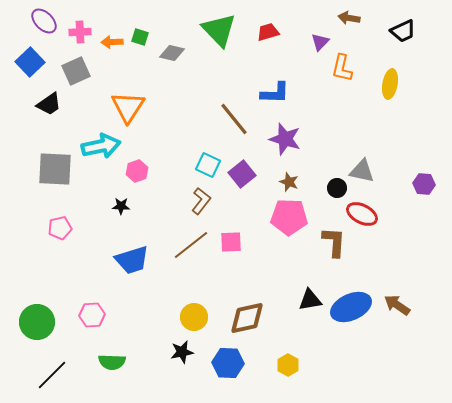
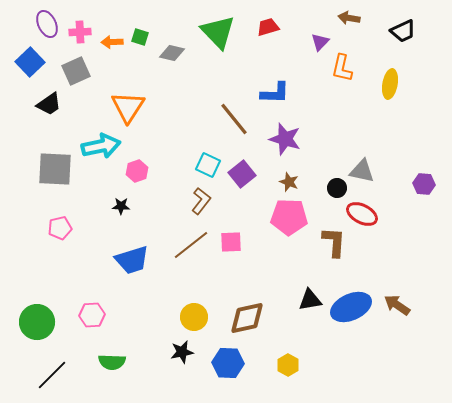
purple ellipse at (44, 21): moved 3 px right, 3 px down; rotated 20 degrees clockwise
green triangle at (219, 30): moved 1 px left, 2 px down
red trapezoid at (268, 32): moved 5 px up
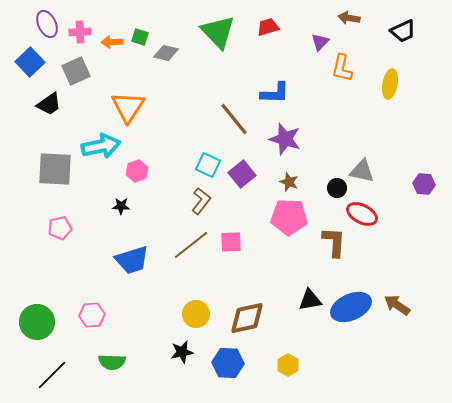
gray diamond at (172, 53): moved 6 px left
yellow circle at (194, 317): moved 2 px right, 3 px up
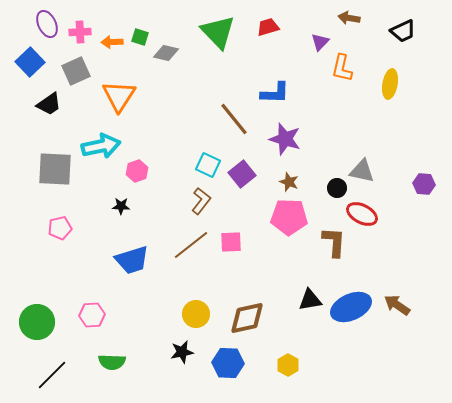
orange triangle at (128, 107): moved 9 px left, 11 px up
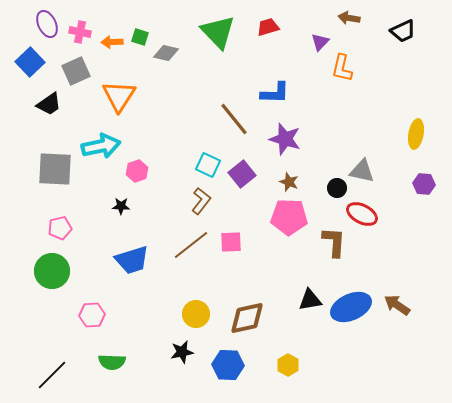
pink cross at (80, 32): rotated 15 degrees clockwise
yellow ellipse at (390, 84): moved 26 px right, 50 px down
green circle at (37, 322): moved 15 px right, 51 px up
blue hexagon at (228, 363): moved 2 px down
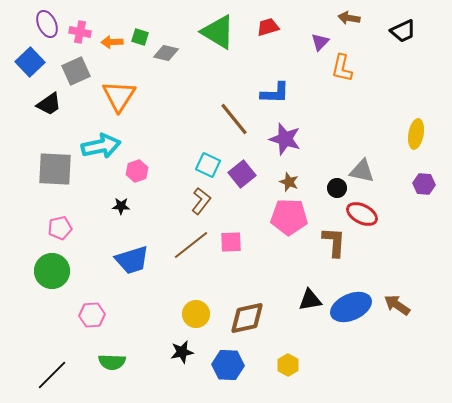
green triangle at (218, 32): rotated 15 degrees counterclockwise
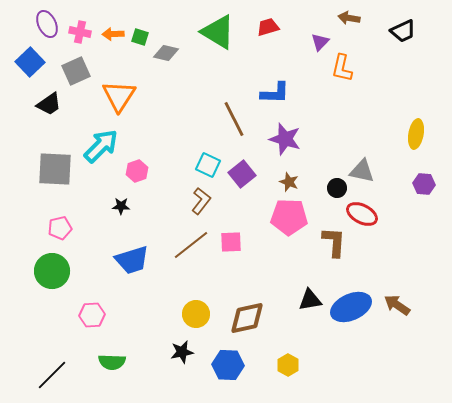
orange arrow at (112, 42): moved 1 px right, 8 px up
brown line at (234, 119): rotated 12 degrees clockwise
cyan arrow at (101, 146): rotated 33 degrees counterclockwise
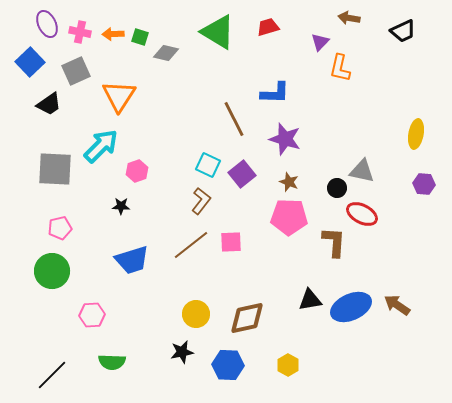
orange L-shape at (342, 68): moved 2 px left
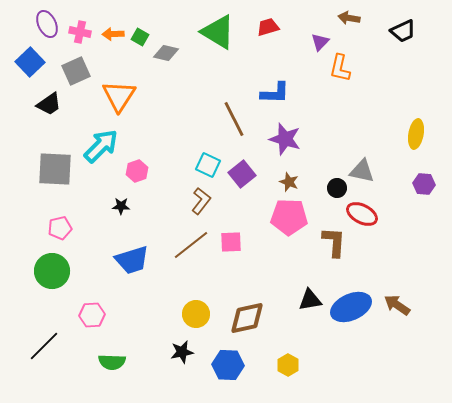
green square at (140, 37): rotated 12 degrees clockwise
black line at (52, 375): moved 8 px left, 29 px up
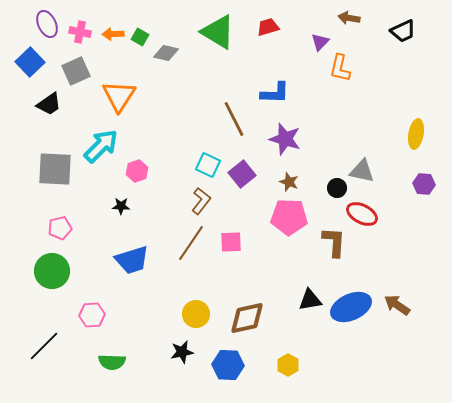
brown line at (191, 245): moved 2 px up; rotated 18 degrees counterclockwise
